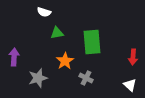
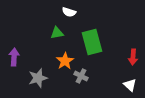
white semicircle: moved 25 px right
green rectangle: rotated 10 degrees counterclockwise
gray cross: moved 5 px left, 2 px up
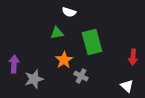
purple arrow: moved 7 px down
orange star: moved 1 px left, 1 px up
gray star: moved 4 px left, 1 px down
white triangle: moved 3 px left, 1 px down
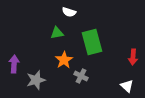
gray star: moved 2 px right, 1 px down
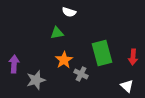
green rectangle: moved 10 px right, 11 px down
gray cross: moved 2 px up
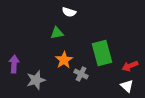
red arrow: moved 3 px left, 9 px down; rotated 63 degrees clockwise
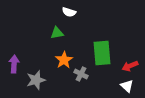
green rectangle: rotated 10 degrees clockwise
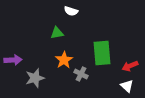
white semicircle: moved 2 px right, 1 px up
purple arrow: moved 1 px left, 4 px up; rotated 84 degrees clockwise
gray star: moved 1 px left, 2 px up
